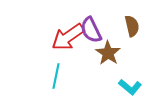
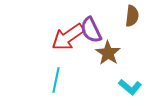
brown semicircle: moved 10 px up; rotated 20 degrees clockwise
cyan line: moved 4 px down
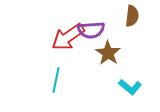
purple semicircle: rotated 68 degrees counterclockwise
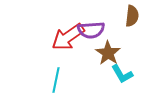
cyan L-shape: moved 8 px left, 13 px up; rotated 20 degrees clockwise
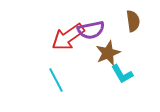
brown semicircle: moved 1 px right, 5 px down; rotated 15 degrees counterclockwise
purple semicircle: rotated 8 degrees counterclockwise
brown star: rotated 15 degrees clockwise
cyan line: rotated 40 degrees counterclockwise
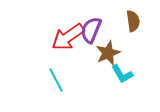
purple semicircle: rotated 124 degrees clockwise
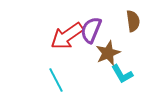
red arrow: moved 1 px left, 1 px up
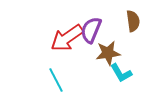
red arrow: moved 2 px down
brown star: rotated 15 degrees clockwise
cyan L-shape: moved 1 px left, 1 px up
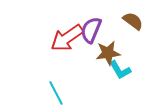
brown semicircle: rotated 45 degrees counterclockwise
cyan L-shape: moved 1 px left, 3 px up
cyan line: moved 13 px down
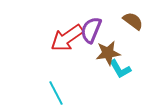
cyan L-shape: moved 1 px up
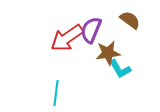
brown semicircle: moved 3 px left, 1 px up
cyan line: rotated 35 degrees clockwise
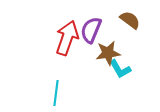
red arrow: rotated 144 degrees clockwise
